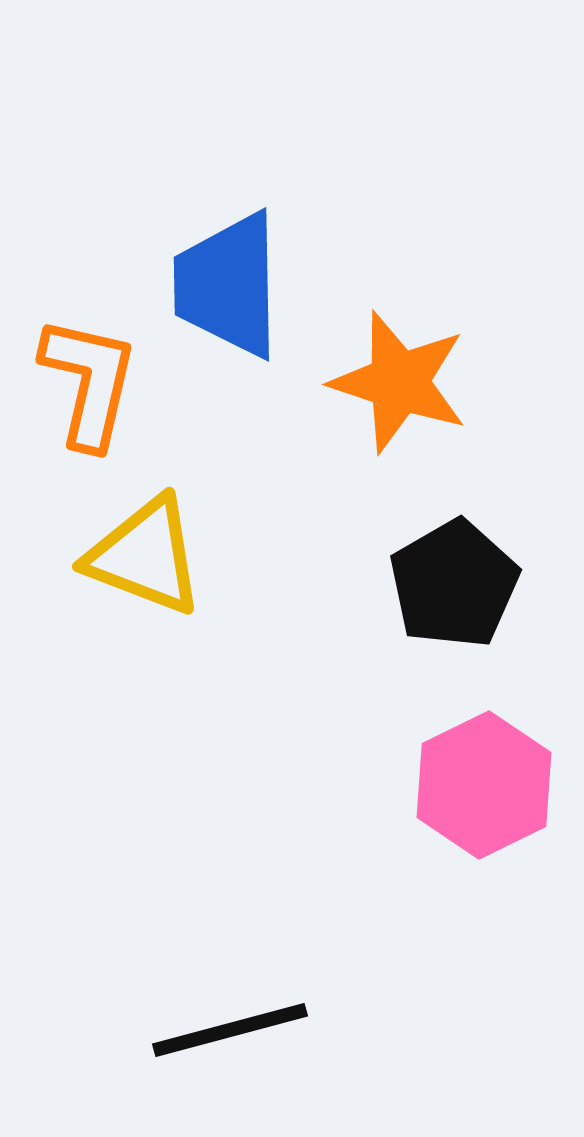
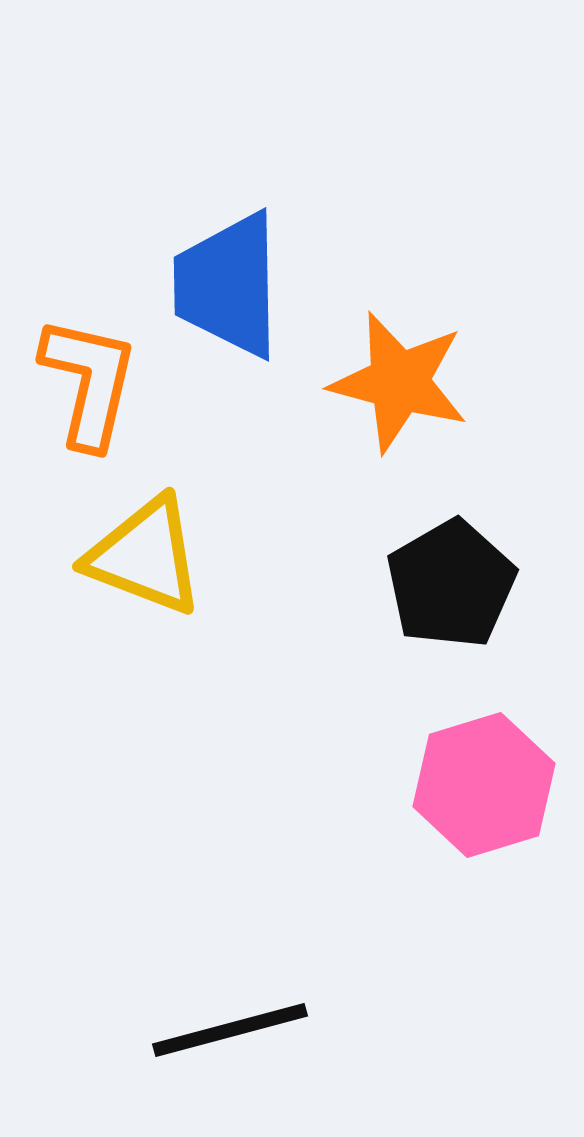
orange star: rotated 3 degrees counterclockwise
black pentagon: moved 3 px left
pink hexagon: rotated 9 degrees clockwise
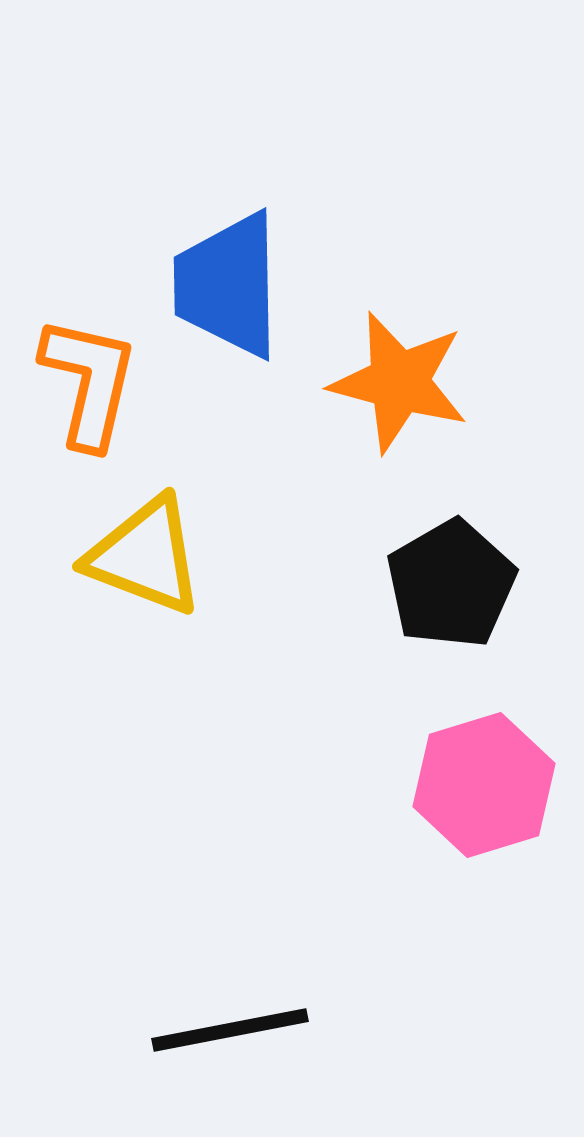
black line: rotated 4 degrees clockwise
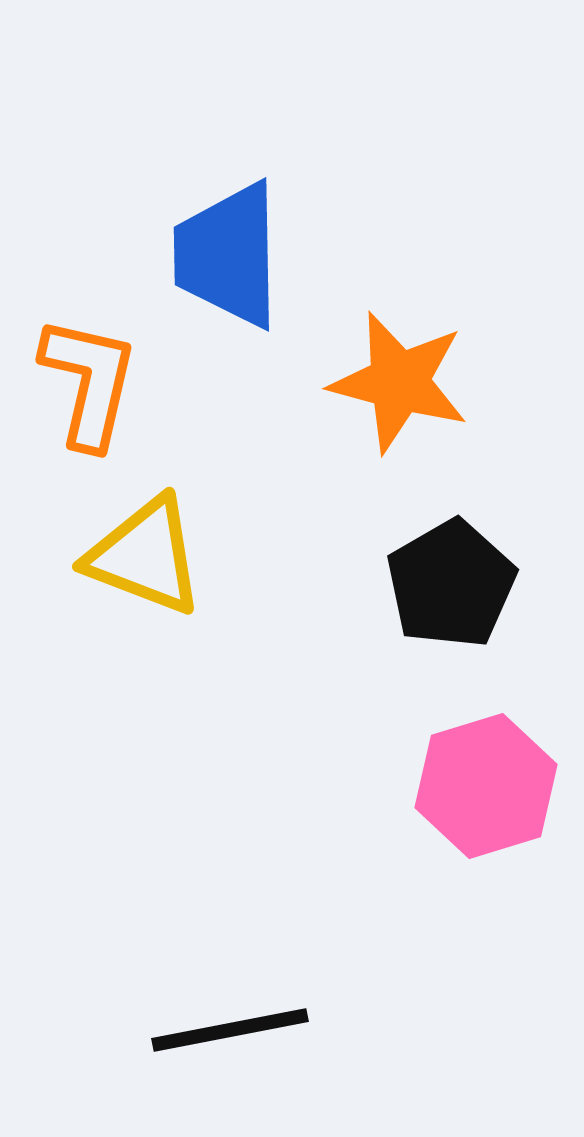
blue trapezoid: moved 30 px up
pink hexagon: moved 2 px right, 1 px down
